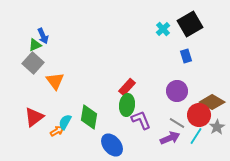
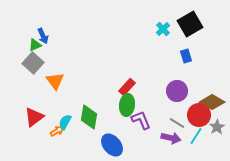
purple arrow: moved 1 px right; rotated 36 degrees clockwise
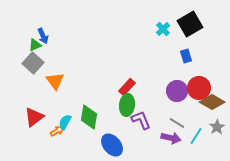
red circle: moved 27 px up
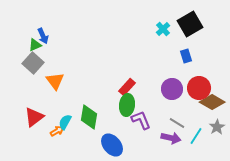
purple circle: moved 5 px left, 2 px up
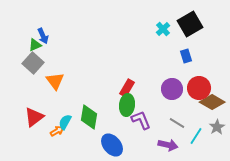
red rectangle: moved 1 px down; rotated 12 degrees counterclockwise
purple arrow: moved 3 px left, 7 px down
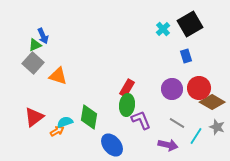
orange triangle: moved 3 px right, 5 px up; rotated 36 degrees counterclockwise
cyan semicircle: rotated 42 degrees clockwise
gray star: rotated 21 degrees counterclockwise
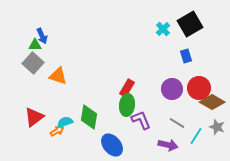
blue arrow: moved 1 px left
green triangle: rotated 24 degrees clockwise
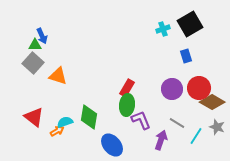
cyan cross: rotated 24 degrees clockwise
red triangle: rotated 45 degrees counterclockwise
purple arrow: moved 7 px left, 5 px up; rotated 84 degrees counterclockwise
